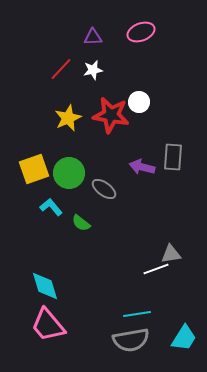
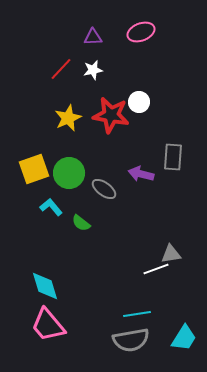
purple arrow: moved 1 px left, 7 px down
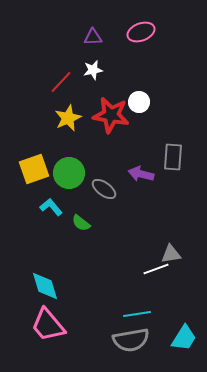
red line: moved 13 px down
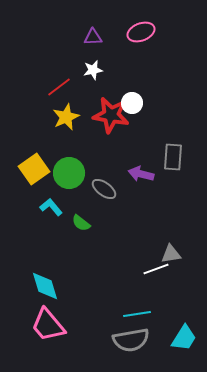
red line: moved 2 px left, 5 px down; rotated 10 degrees clockwise
white circle: moved 7 px left, 1 px down
yellow star: moved 2 px left, 1 px up
yellow square: rotated 16 degrees counterclockwise
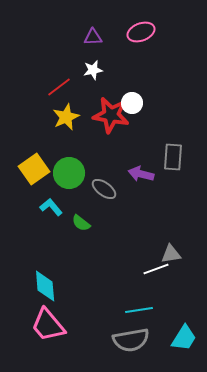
cyan diamond: rotated 12 degrees clockwise
cyan line: moved 2 px right, 4 px up
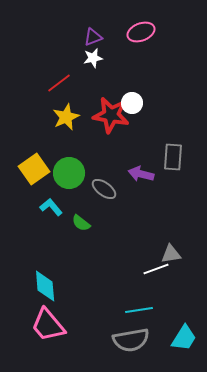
purple triangle: rotated 18 degrees counterclockwise
white star: moved 12 px up
red line: moved 4 px up
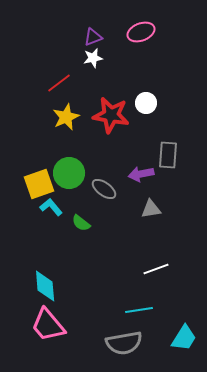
white circle: moved 14 px right
gray rectangle: moved 5 px left, 2 px up
yellow square: moved 5 px right, 15 px down; rotated 16 degrees clockwise
purple arrow: rotated 25 degrees counterclockwise
gray triangle: moved 20 px left, 45 px up
gray semicircle: moved 7 px left, 3 px down
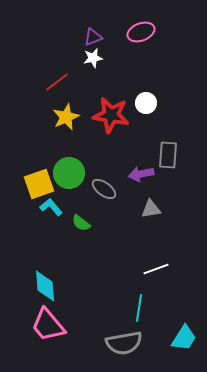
red line: moved 2 px left, 1 px up
cyan line: moved 2 px up; rotated 72 degrees counterclockwise
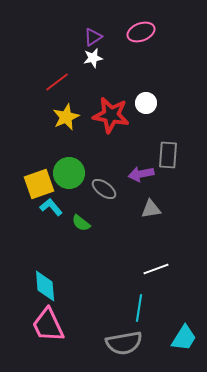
purple triangle: rotated 12 degrees counterclockwise
pink trapezoid: rotated 15 degrees clockwise
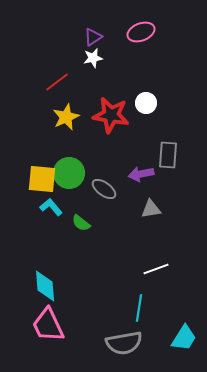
yellow square: moved 3 px right, 5 px up; rotated 24 degrees clockwise
